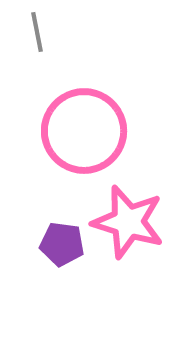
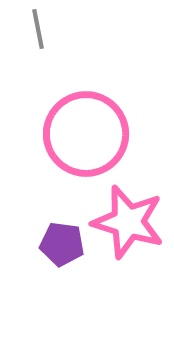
gray line: moved 1 px right, 3 px up
pink circle: moved 2 px right, 3 px down
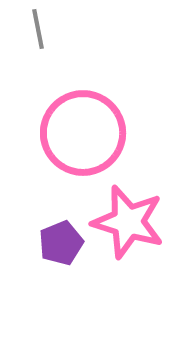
pink circle: moved 3 px left, 1 px up
purple pentagon: moved 1 px left, 1 px up; rotated 30 degrees counterclockwise
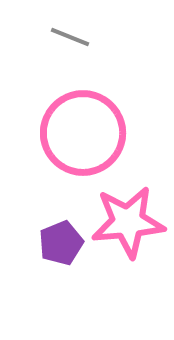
gray line: moved 32 px right, 8 px down; rotated 57 degrees counterclockwise
pink star: rotated 22 degrees counterclockwise
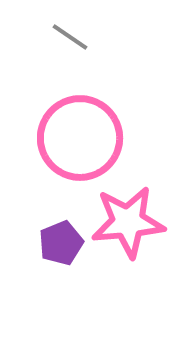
gray line: rotated 12 degrees clockwise
pink circle: moved 3 px left, 5 px down
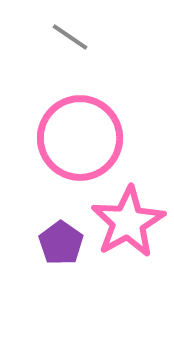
pink star: rotated 24 degrees counterclockwise
purple pentagon: rotated 15 degrees counterclockwise
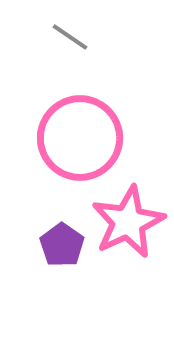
pink star: rotated 4 degrees clockwise
purple pentagon: moved 1 px right, 2 px down
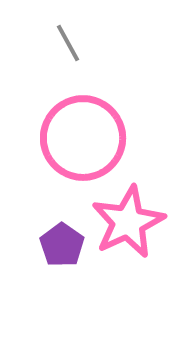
gray line: moved 2 px left, 6 px down; rotated 27 degrees clockwise
pink circle: moved 3 px right
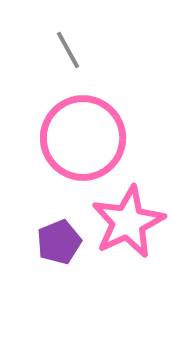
gray line: moved 7 px down
purple pentagon: moved 3 px left, 3 px up; rotated 15 degrees clockwise
